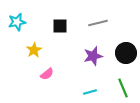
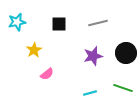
black square: moved 1 px left, 2 px up
green line: rotated 48 degrees counterclockwise
cyan line: moved 1 px down
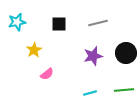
green line: moved 1 px right, 2 px down; rotated 24 degrees counterclockwise
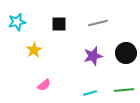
pink semicircle: moved 3 px left, 11 px down
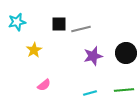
gray line: moved 17 px left, 6 px down
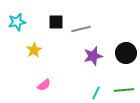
black square: moved 3 px left, 2 px up
cyan line: moved 6 px right; rotated 48 degrees counterclockwise
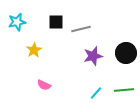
pink semicircle: rotated 64 degrees clockwise
cyan line: rotated 16 degrees clockwise
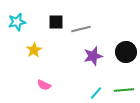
black circle: moved 1 px up
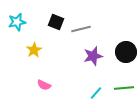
black square: rotated 21 degrees clockwise
green line: moved 2 px up
